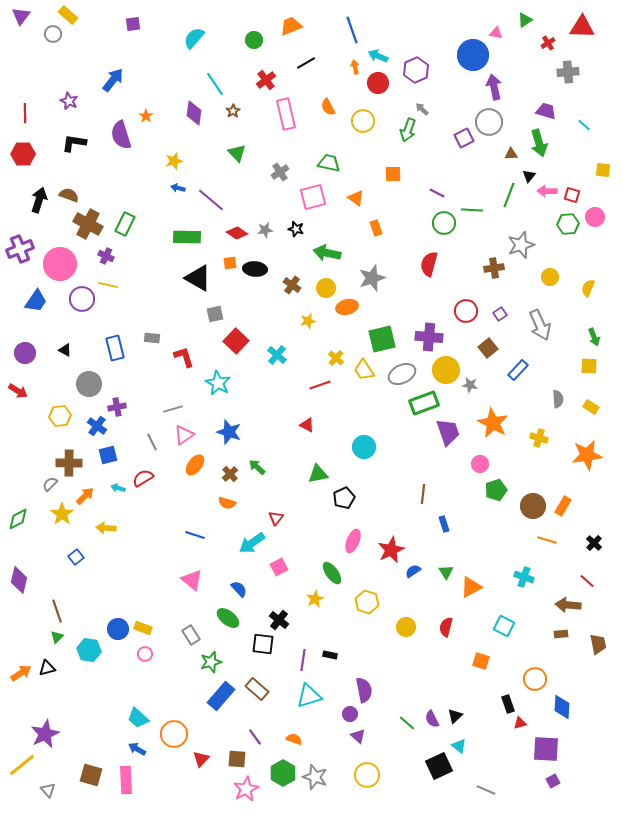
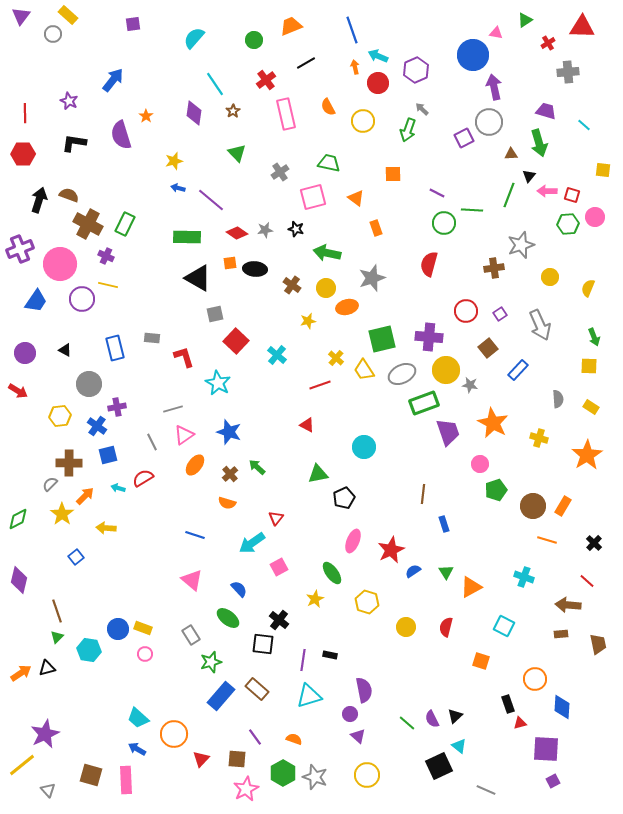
orange star at (587, 455): rotated 24 degrees counterclockwise
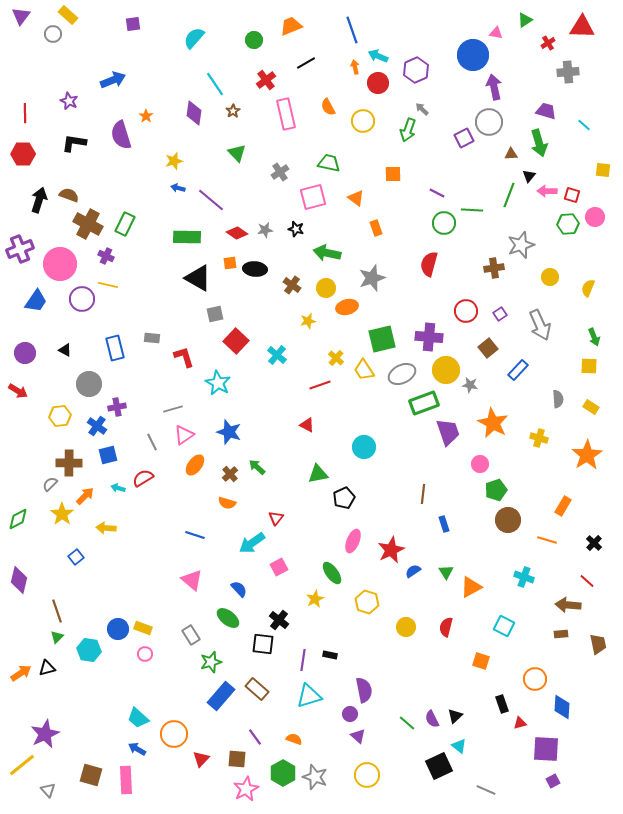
blue arrow at (113, 80): rotated 30 degrees clockwise
brown circle at (533, 506): moved 25 px left, 14 px down
black rectangle at (508, 704): moved 6 px left
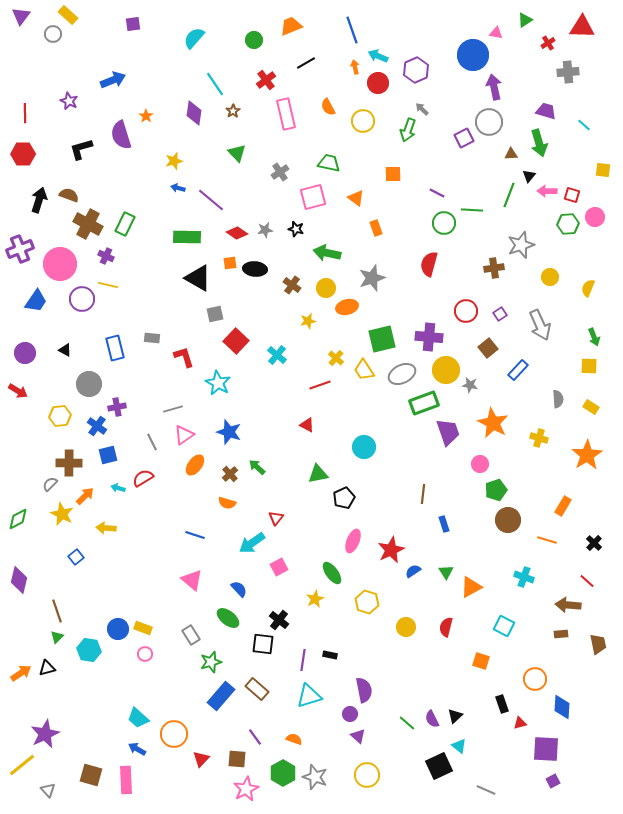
black L-shape at (74, 143): moved 7 px right, 6 px down; rotated 25 degrees counterclockwise
yellow star at (62, 514): rotated 10 degrees counterclockwise
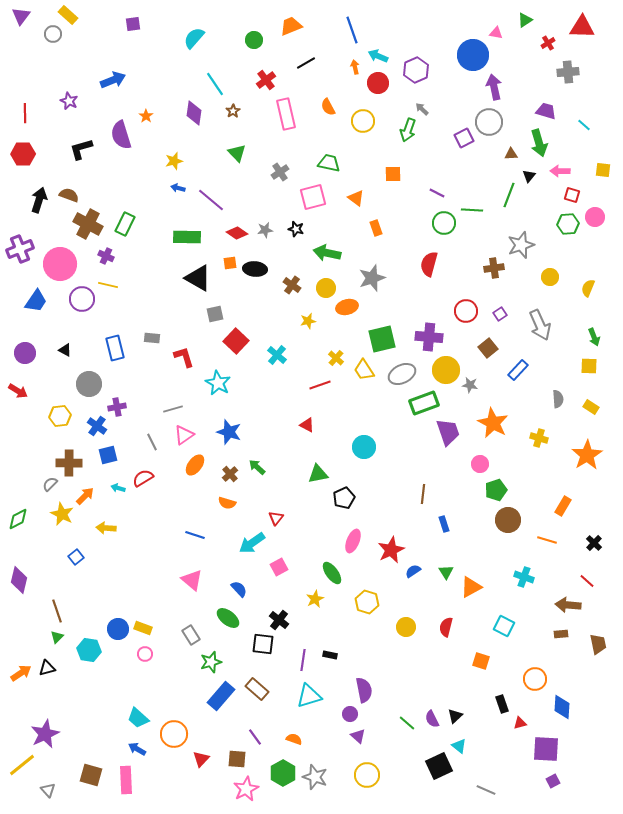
pink arrow at (547, 191): moved 13 px right, 20 px up
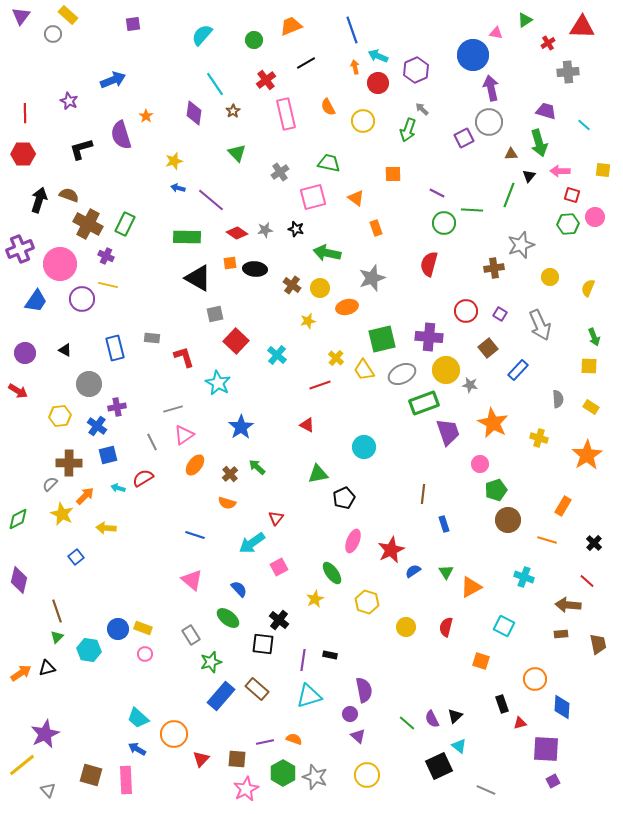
cyan semicircle at (194, 38): moved 8 px right, 3 px up
purple arrow at (494, 87): moved 3 px left, 1 px down
yellow circle at (326, 288): moved 6 px left
purple square at (500, 314): rotated 24 degrees counterclockwise
blue star at (229, 432): moved 12 px right, 5 px up; rotated 20 degrees clockwise
purple line at (255, 737): moved 10 px right, 5 px down; rotated 66 degrees counterclockwise
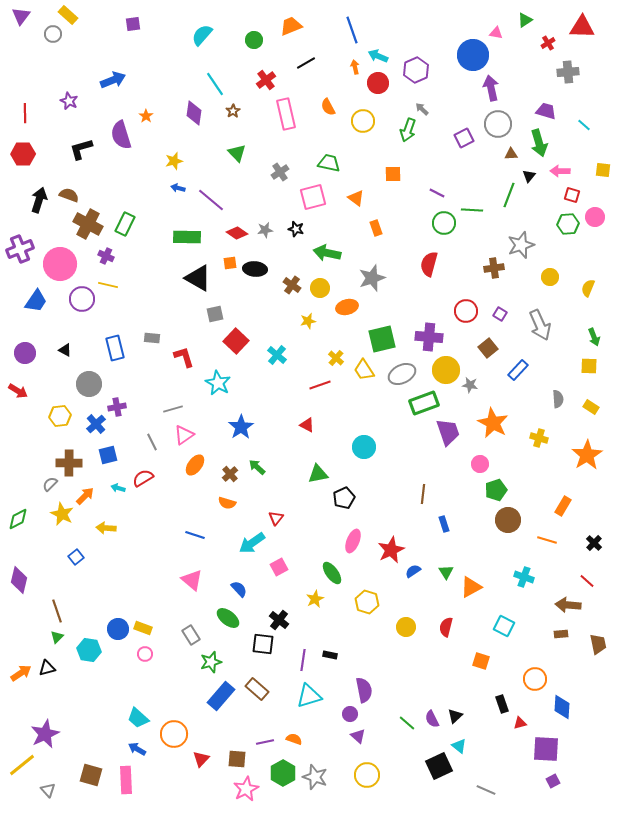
gray circle at (489, 122): moved 9 px right, 2 px down
blue cross at (97, 426): moved 1 px left, 2 px up; rotated 12 degrees clockwise
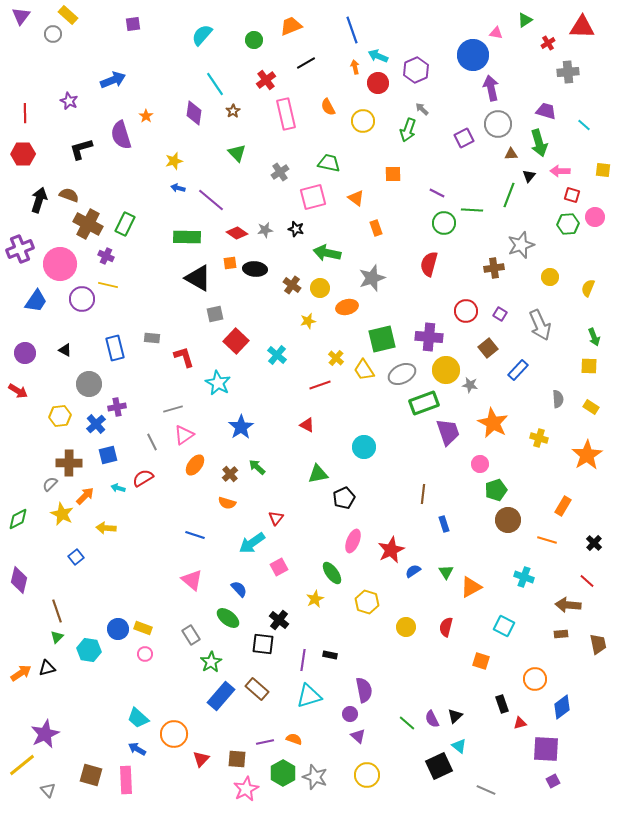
green star at (211, 662): rotated 15 degrees counterclockwise
blue diamond at (562, 707): rotated 50 degrees clockwise
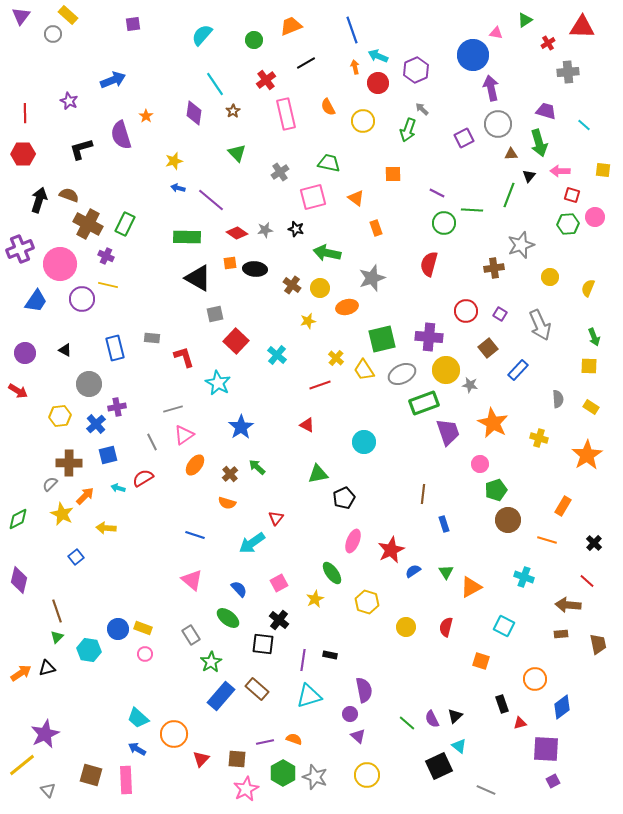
cyan circle at (364, 447): moved 5 px up
pink square at (279, 567): moved 16 px down
